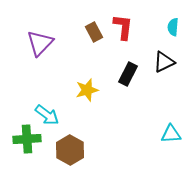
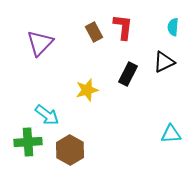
green cross: moved 1 px right, 3 px down
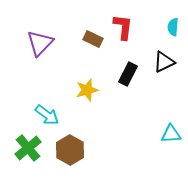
brown rectangle: moved 1 px left, 7 px down; rotated 36 degrees counterclockwise
green cross: moved 6 px down; rotated 36 degrees counterclockwise
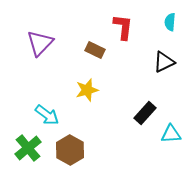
cyan semicircle: moved 3 px left, 5 px up
brown rectangle: moved 2 px right, 11 px down
black rectangle: moved 17 px right, 39 px down; rotated 15 degrees clockwise
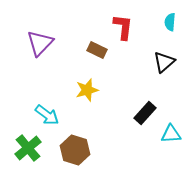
brown rectangle: moved 2 px right
black triangle: rotated 15 degrees counterclockwise
brown hexagon: moved 5 px right; rotated 12 degrees counterclockwise
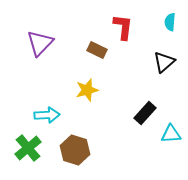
cyan arrow: rotated 40 degrees counterclockwise
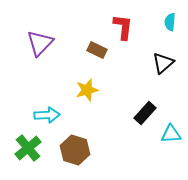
black triangle: moved 1 px left, 1 px down
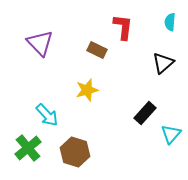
purple triangle: rotated 28 degrees counterclockwise
cyan arrow: rotated 50 degrees clockwise
cyan triangle: rotated 45 degrees counterclockwise
brown hexagon: moved 2 px down
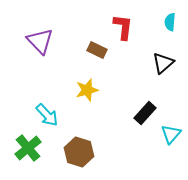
purple triangle: moved 2 px up
brown hexagon: moved 4 px right
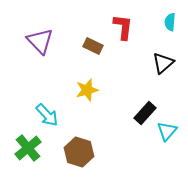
brown rectangle: moved 4 px left, 4 px up
cyan triangle: moved 4 px left, 3 px up
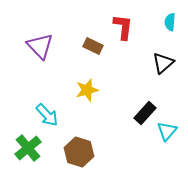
purple triangle: moved 5 px down
